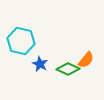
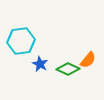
cyan hexagon: rotated 20 degrees counterclockwise
orange semicircle: moved 2 px right
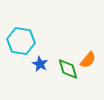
cyan hexagon: rotated 16 degrees clockwise
green diamond: rotated 50 degrees clockwise
